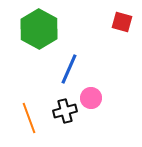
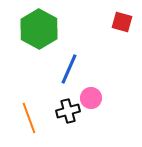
black cross: moved 3 px right
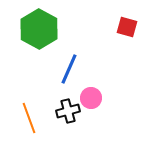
red square: moved 5 px right, 5 px down
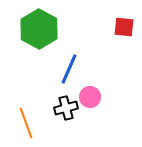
red square: moved 3 px left; rotated 10 degrees counterclockwise
pink circle: moved 1 px left, 1 px up
black cross: moved 2 px left, 3 px up
orange line: moved 3 px left, 5 px down
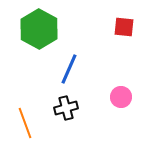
pink circle: moved 31 px right
orange line: moved 1 px left
